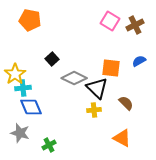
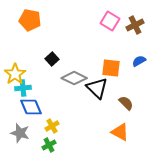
yellow cross: moved 42 px left, 16 px down; rotated 24 degrees counterclockwise
orange triangle: moved 2 px left, 6 px up
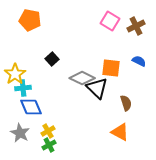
brown cross: moved 1 px right, 1 px down
blue semicircle: rotated 56 degrees clockwise
gray diamond: moved 8 px right
brown semicircle: rotated 28 degrees clockwise
yellow cross: moved 4 px left, 5 px down
gray star: rotated 12 degrees clockwise
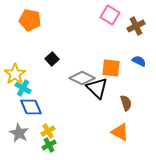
pink square: moved 6 px up
cyan cross: rotated 35 degrees clockwise
gray star: moved 1 px left
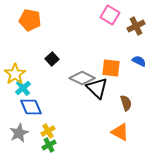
cyan cross: rotated 21 degrees clockwise
gray star: rotated 18 degrees clockwise
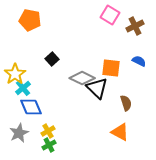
brown cross: moved 1 px left
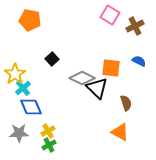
gray star: rotated 24 degrees clockwise
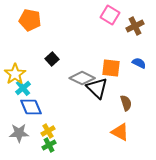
blue semicircle: moved 2 px down
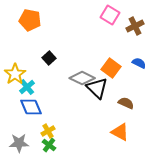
black square: moved 3 px left, 1 px up
orange square: rotated 30 degrees clockwise
cyan cross: moved 4 px right, 1 px up
brown semicircle: rotated 49 degrees counterclockwise
gray star: moved 10 px down
green cross: rotated 24 degrees counterclockwise
